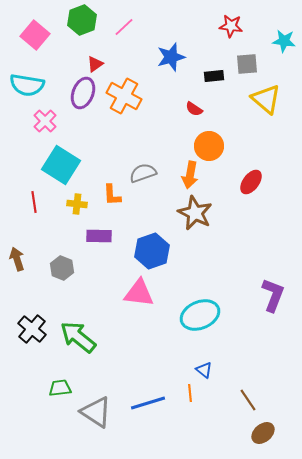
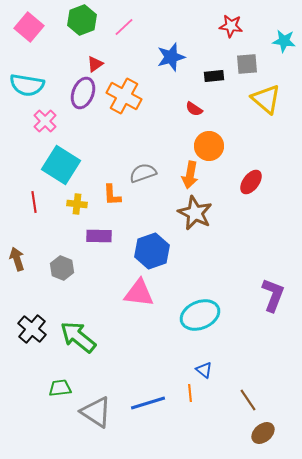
pink square: moved 6 px left, 8 px up
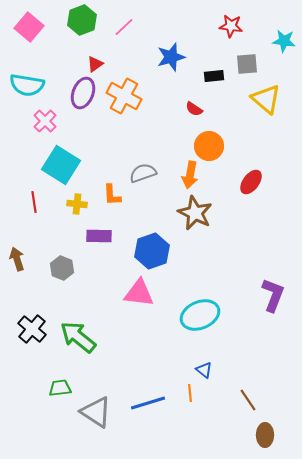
brown ellipse: moved 2 px right, 2 px down; rotated 50 degrees counterclockwise
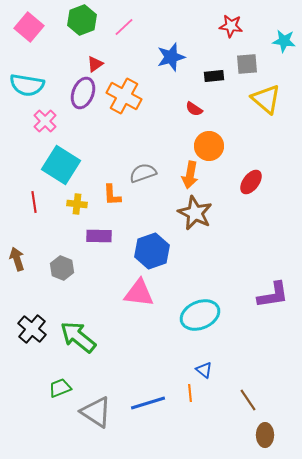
purple L-shape: rotated 60 degrees clockwise
green trapezoid: rotated 15 degrees counterclockwise
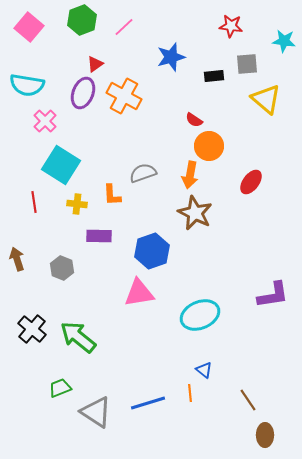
red semicircle: moved 11 px down
pink triangle: rotated 16 degrees counterclockwise
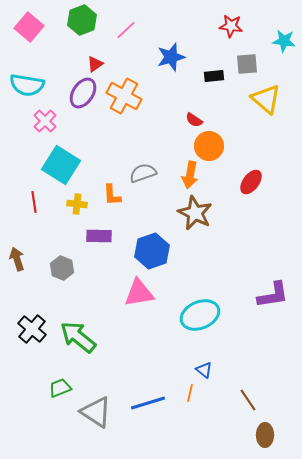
pink line: moved 2 px right, 3 px down
purple ellipse: rotated 12 degrees clockwise
orange line: rotated 18 degrees clockwise
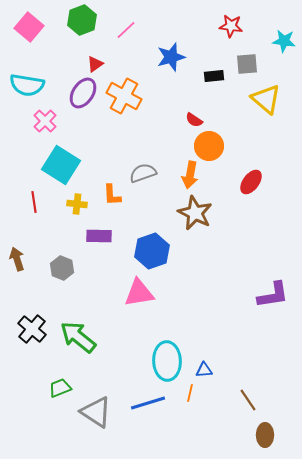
cyan ellipse: moved 33 px left, 46 px down; rotated 69 degrees counterclockwise
blue triangle: rotated 42 degrees counterclockwise
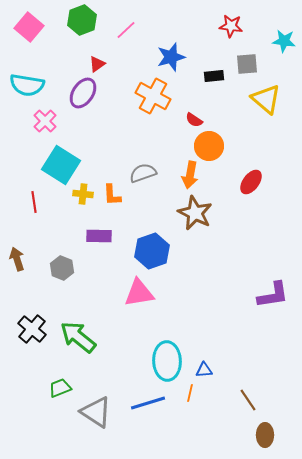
red triangle: moved 2 px right
orange cross: moved 29 px right
yellow cross: moved 6 px right, 10 px up
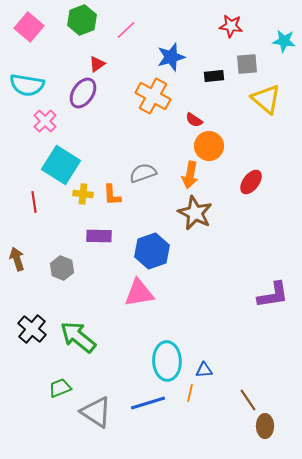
brown ellipse: moved 9 px up
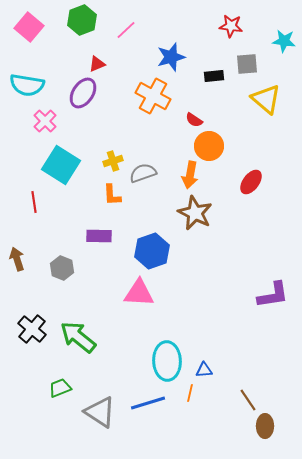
red triangle: rotated 12 degrees clockwise
yellow cross: moved 30 px right, 33 px up; rotated 24 degrees counterclockwise
pink triangle: rotated 12 degrees clockwise
gray triangle: moved 4 px right
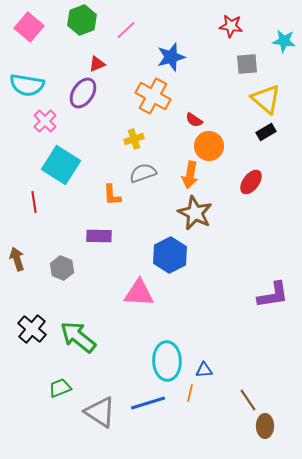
black rectangle: moved 52 px right, 56 px down; rotated 24 degrees counterclockwise
yellow cross: moved 21 px right, 22 px up
blue hexagon: moved 18 px right, 4 px down; rotated 8 degrees counterclockwise
